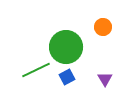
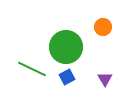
green line: moved 4 px left, 1 px up; rotated 52 degrees clockwise
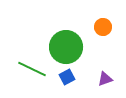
purple triangle: rotated 42 degrees clockwise
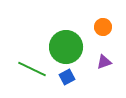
purple triangle: moved 1 px left, 17 px up
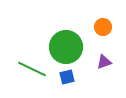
blue square: rotated 14 degrees clockwise
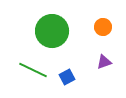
green circle: moved 14 px left, 16 px up
green line: moved 1 px right, 1 px down
blue square: rotated 14 degrees counterclockwise
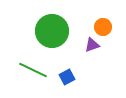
purple triangle: moved 12 px left, 17 px up
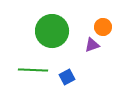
green line: rotated 24 degrees counterclockwise
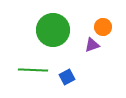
green circle: moved 1 px right, 1 px up
